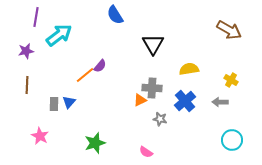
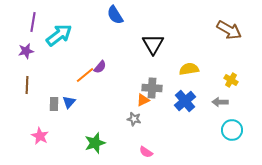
purple line: moved 3 px left, 5 px down
purple semicircle: moved 1 px down
orange triangle: moved 3 px right
gray star: moved 26 px left
cyan circle: moved 10 px up
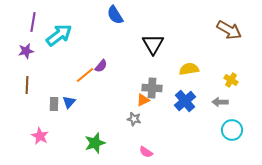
purple semicircle: moved 1 px right, 1 px up
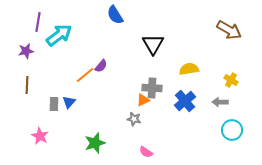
purple line: moved 5 px right
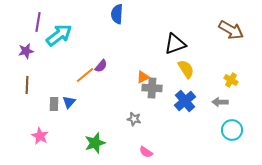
blue semicircle: moved 2 px right, 1 px up; rotated 36 degrees clockwise
brown arrow: moved 2 px right
black triangle: moved 22 px right; rotated 40 degrees clockwise
yellow semicircle: moved 3 px left; rotated 66 degrees clockwise
orange triangle: moved 23 px up
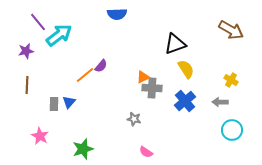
blue semicircle: rotated 96 degrees counterclockwise
purple line: rotated 48 degrees counterclockwise
green star: moved 12 px left, 6 px down
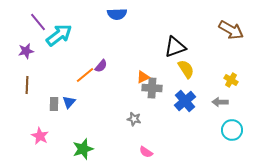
black triangle: moved 3 px down
